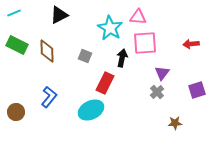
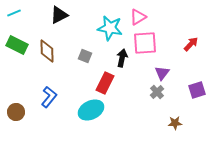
pink triangle: rotated 36 degrees counterclockwise
cyan star: rotated 20 degrees counterclockwise
red arrow: rotated 140 degrees clockwise
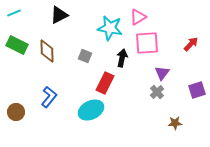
pink square: moved 2 px right
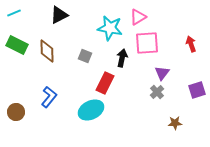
red arrow: rotated 63 degrees counterclockwise
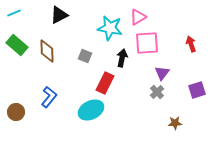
green rectangle: rotated 15 degrees clockwise
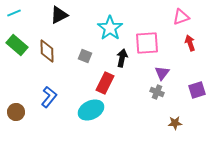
pink triangle: moved 43 px right; rotated 12 degrees clockwise
cyan star: rotated 25 degrees clockwise
red arrow: moved 1 px left, 1 px up
gray cross: rotated 24 degrees counterclockwise
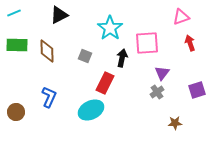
green rectangle: rotated 40 degrees counterclockwise
gray cross: rotated 32 degrees clockwise
blue L-shape: rotated 15 degrees counterclockwise
